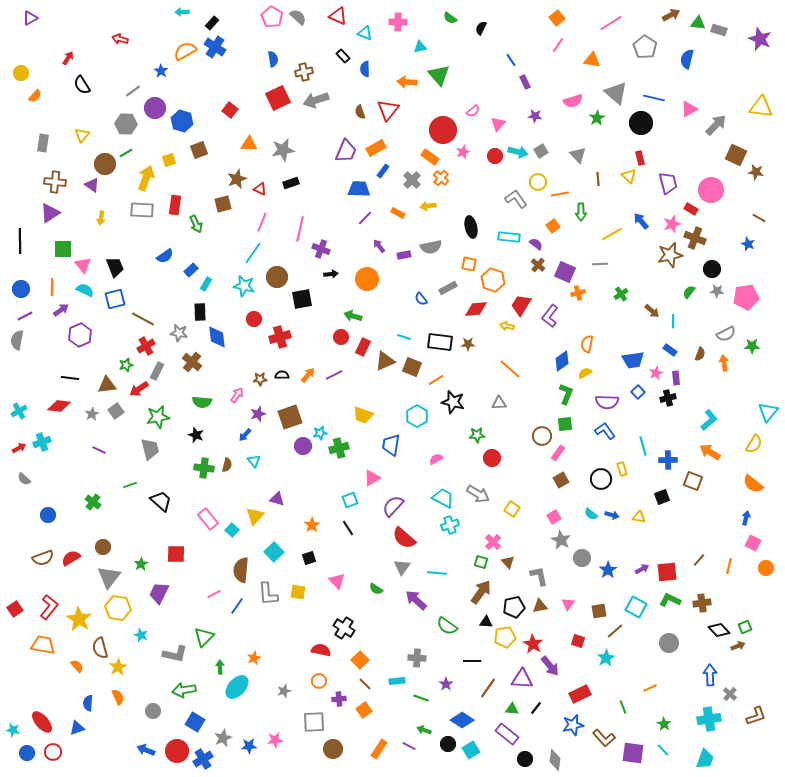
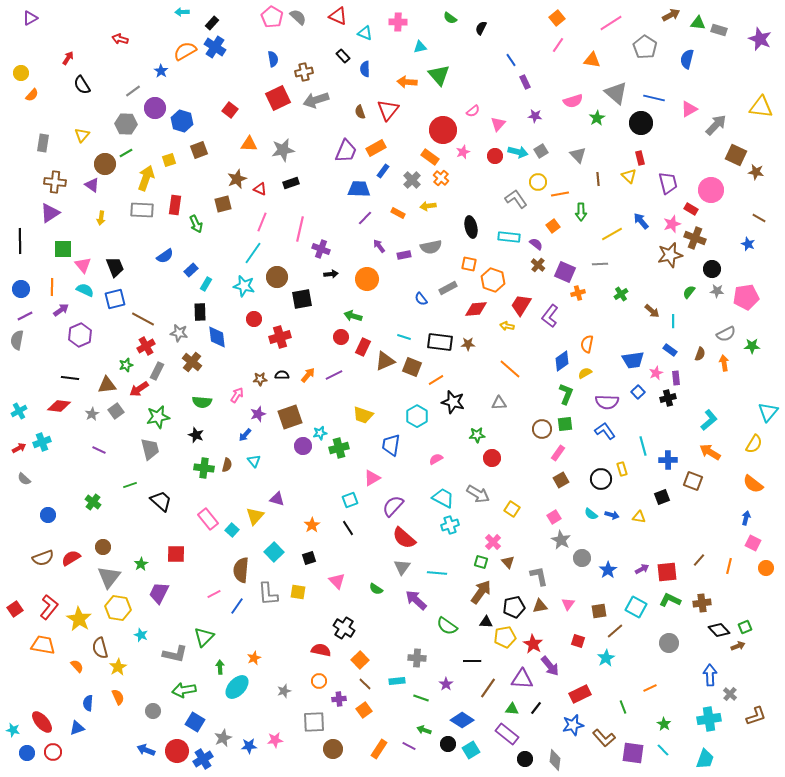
orange semicircle at (35, 96): moved 3 px left, 1 px up
brown circle at (542, 436): moved 7 px up
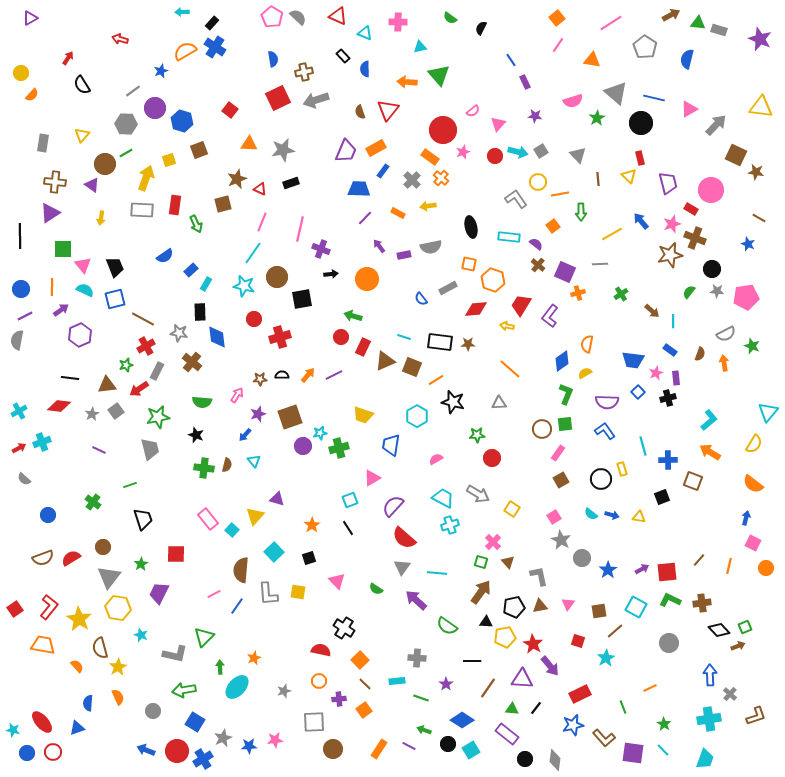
blue star at (161, 71): rotated 16 degrees clockwise
black line at (20, 241): moved 5 px up
green star at (752, 346): rotated 21 degrees clockwise
blue trapezoid at (633, 360): rotated 15 degrees clockwise
black trapezoid at (161, 501): moved 18 px left, 18 px down; rotated 30 degrees clockwise
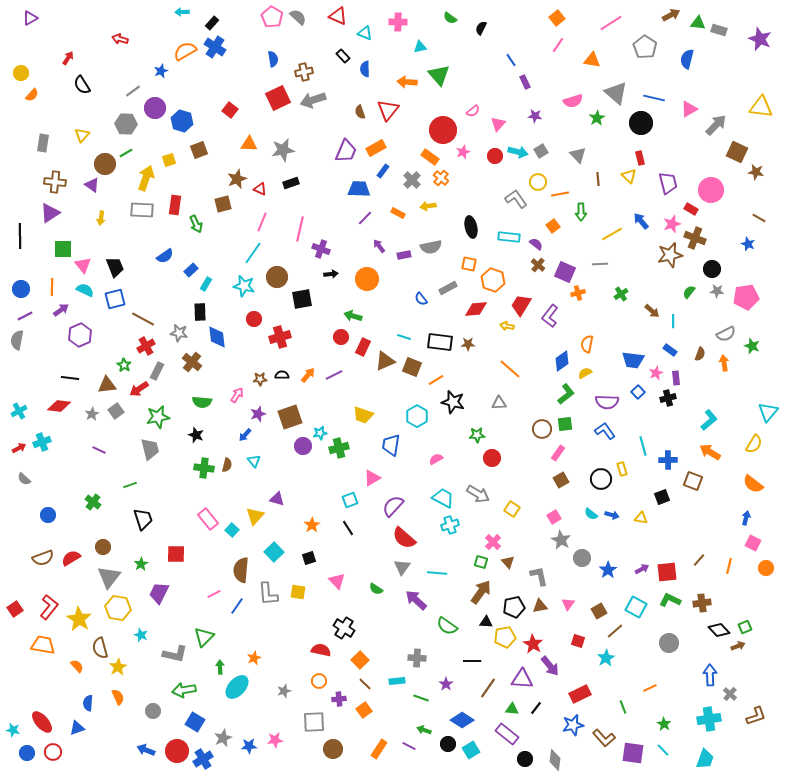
gray arrow at (316, 100): moved 3 px left
brown square at (736, 155): moved 1 px right, 3 px up
green star at (126, 365): moved 2 px left; rotated 24 degrees counterclockwise
green L-shape at (566, 394): rotated 30 degrees clockwise
yellow triangle at (639, 517): moved 2 px right, 1 px down
brown square at (599, 611): rotated 21 degrees counterclockwise
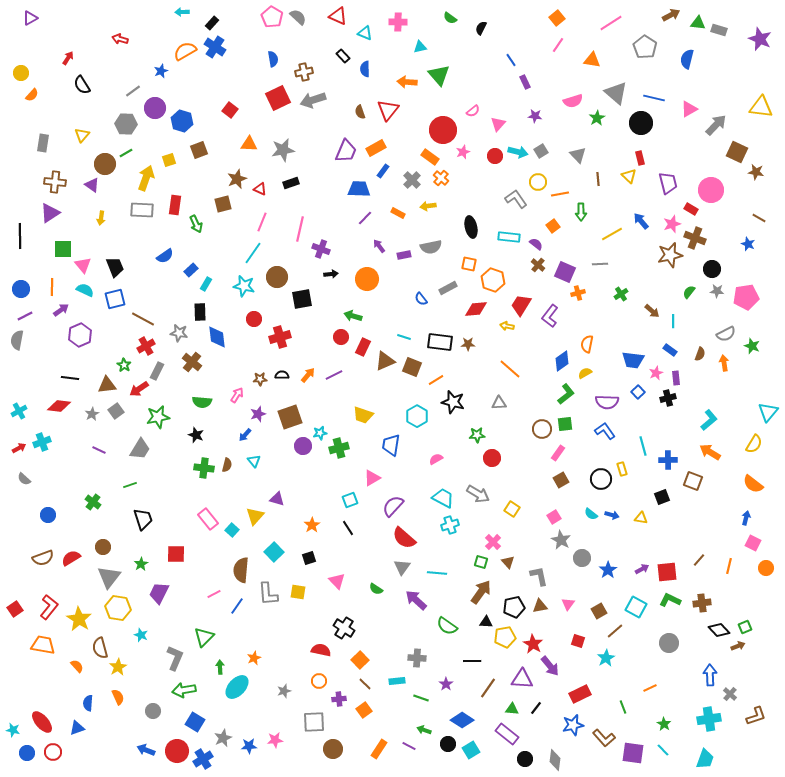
gray trapezoid at (150, 449): moved 10 px left; rotated 45 degrees clockwise
gray L-shape at (175, 654): moved 4 px down; rotated 80 degrees counterclockwise
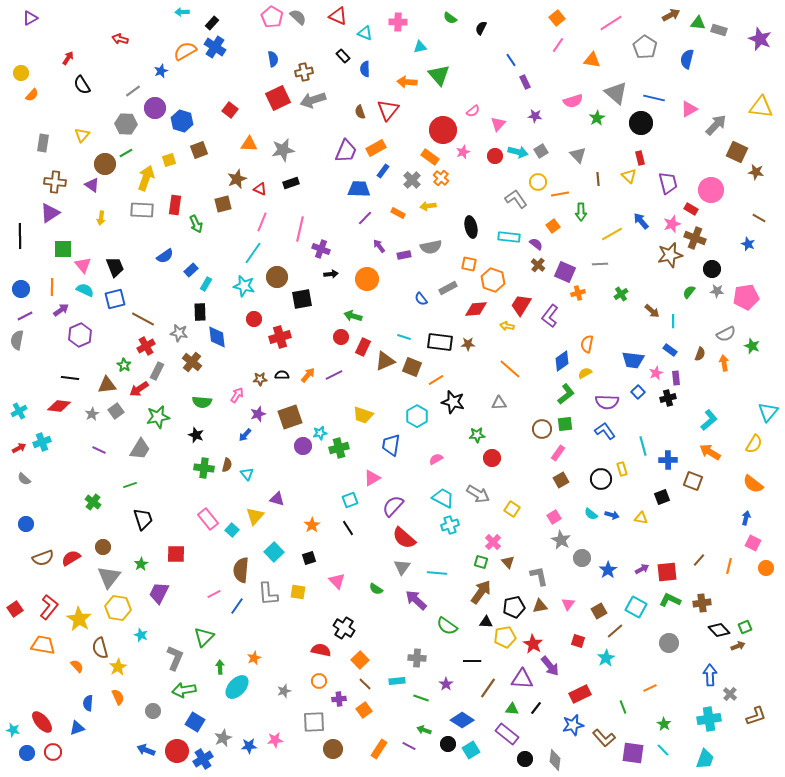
cyan triangle at (254, 461): moved 7 px left, 13 px down
blue circle at (48, 515): moved 22 px left, 9 px down
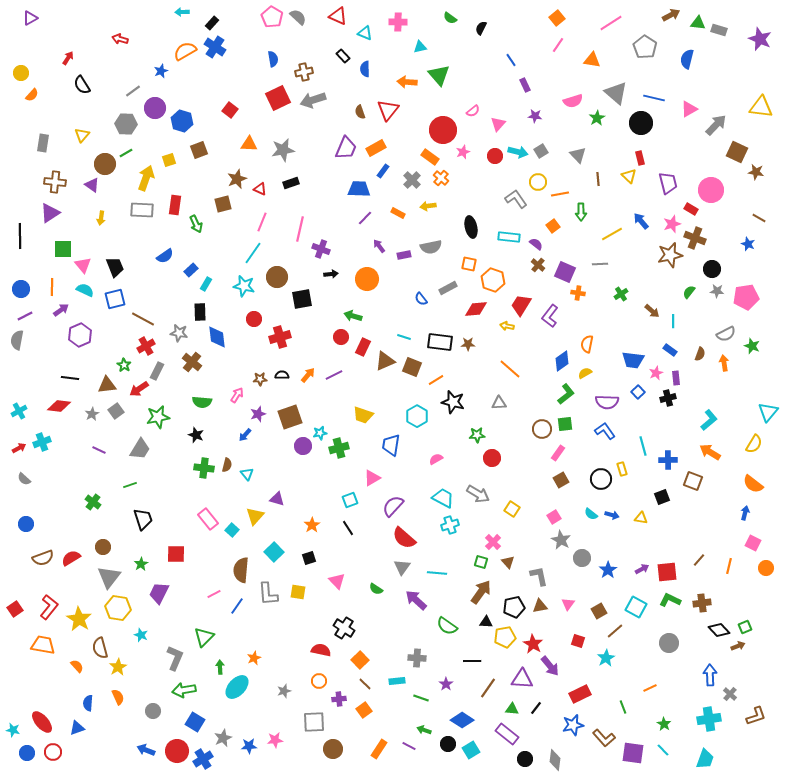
purple rectangle at (525, 82): moved 3 px down
purple trapezoid at (346, 151): moved 3 px up
orange cross at (578, 293): rotated 24 degrees clockwise
blue arrow at (746, 518): moved 1 px left, 5 px up
